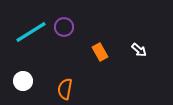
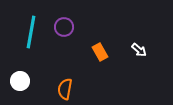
cyan line: rotated 48 degrees counterclockwise
white circle: moved 3 px left
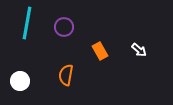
cyan line: moved 4 px left, 9 px up
orange rectangle: moved 1 px up
orange semicircle: moved 1 px right, 14 px up
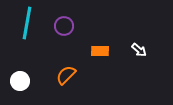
purple circle: moved 1 px up
orange rectangle: rotated 60 degrees counterclockwise
orange semicircle: rotated 35 degrees clockwise
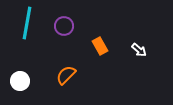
orange rectangle: moved 5 px up; rotated 60 degrees clockwise
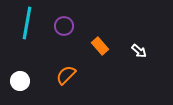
orange rectangle: rotated 12 degrees counterclockwise
white arrow: moved 1 px down
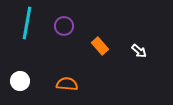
orange semicircle: moved 1 px right, 9 px down; rotated 50 degrees clockwise
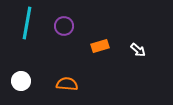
orange rectangle: rotated 66 degrees counterclockwise
white arrow: moved 1 px left, 1 px up
white circle: moved 1 px right
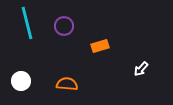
cyan line: rotated 24 degrees counterclockwise
white arrow: moved 3 px right, 19 px down; rotated 91 degrees clockwise
